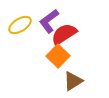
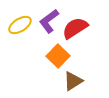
red semicircle: moved 11 px right, 6 px up
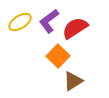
yellow ellipse: moved 3 px up
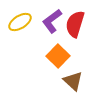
purple L-shape: moved 3 px right
red semicircle: moved 4 px up; rotated 40 degrees counterclockwise
brown triangle: rotated 45 degrees counterclockwise
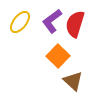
yellow ellipse: rotated 20 degrees counterclockwise
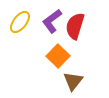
red semicircle: moved 2 px down
brown triangle: rotated 25 degrees clockwise
